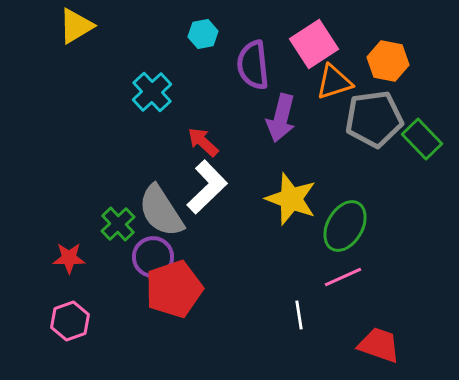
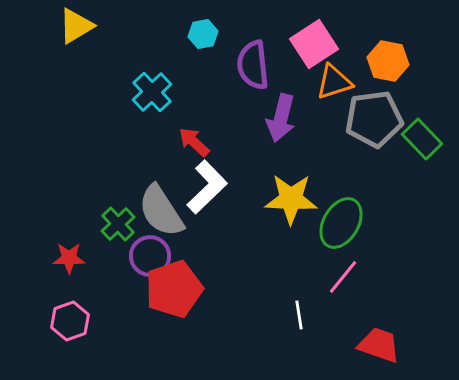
red arrow: moved 9 px left
yellow star: rotated 18 degrees counterclockwise
green ellipse: moved 4 px left, 3 px up
purple circle: moved 3 px left, 1 px up
pink line: rotated 27 degrees counterclockwise
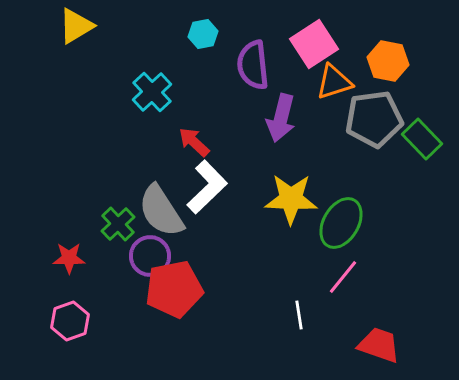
red pentagon: rotated 8 degrees clockwise
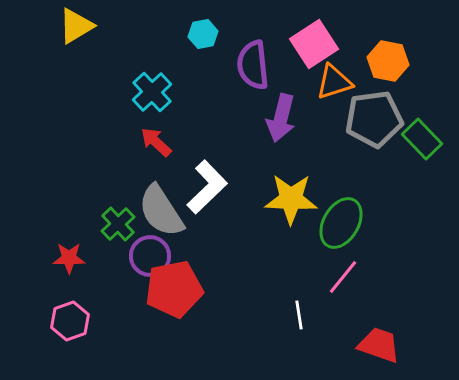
red arrow: moved 38 px left
